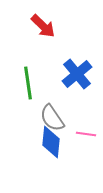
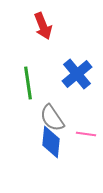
red arrow: rotated 24 degrees clockwise
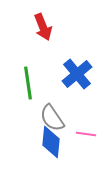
red arrow: moved 1 px down
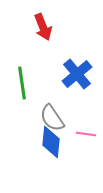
green line: moved 6 px left
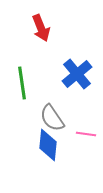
red arrow: moved 2 px left, 1 px down
blue diamond: moved 3 px left, 3 px down
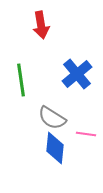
red arrow: moved 3 px up; rotated 12 degrees clockwise
green line: moved 1 px left, 3 px up
gray semicircle: rotated 24 degrees counterclockwise
blue diamond: moved 7 px right, 3 px down
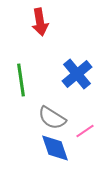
red arrow: moved 1 px left, 3 px up
pink line: moved 1 px left, 3 px up; rotated 42 degrees counterclockwise
blue diamond: rotated 24 degrees counterclockwise
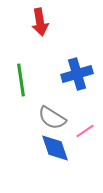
blue cross: rotated 24 degrees clockwise
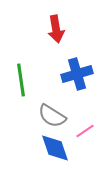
red arrow: moved 16 px right, 7 px down
gray semicircle: moved 2 px up
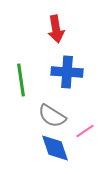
blue cross: moved 10 px left, 2 px up; rotated 20 degrees clockwise
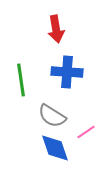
pink line: moved 1 px right, 1 px down
